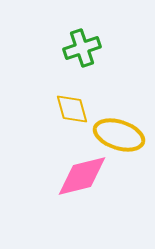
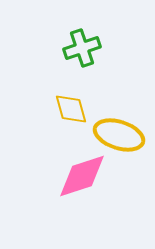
yellow diamond: moved 1 px left
pink diamond: rotated 4 degrees counterclockwise
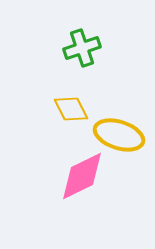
yellow diamond: rotated 12 degrees counterclockwise
pink diamond: rotated 8 degrees counterclockwise
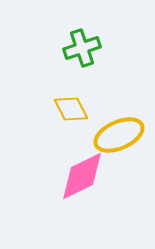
yellow ellipse: rotated 42 degrees counterclockwise
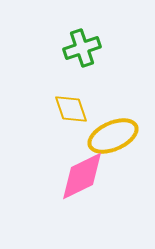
yellow diamond: rotated 9 degrees clockwise
yellow ellipse: moved 6 px left, 1 px down
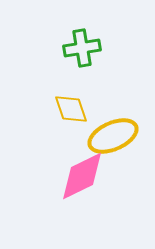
green cross: rotated 9 degrees clockwise
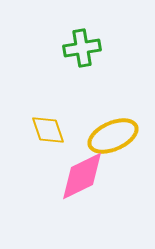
yellow diamond: moved 23 px left, 21 px down
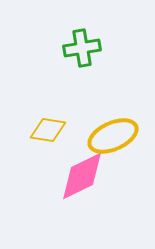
yellow diamond: rotated 63 degrees counterclockwise
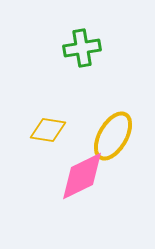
yellow ellipse: rotated 36 degrees counterclockwise
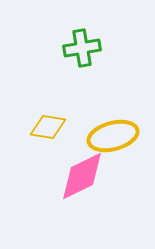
yellow diamond: moved 3 px up
yellow ellipse: rotated 45 degrees clockwise
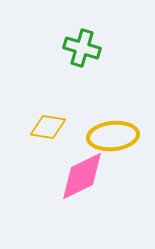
green cross: rotated 27 degrees clockwise
yellow ellipse: rotated 9 degrees clockwise
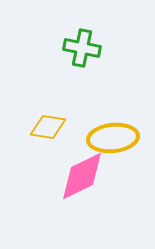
green cross: rotated 6 degrees counterclockwise
yellow ellipse: moved 2 px down
